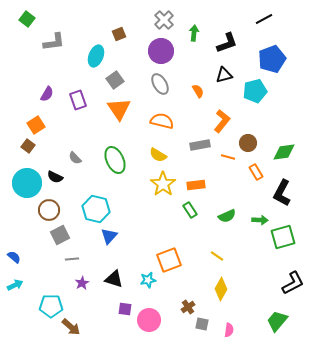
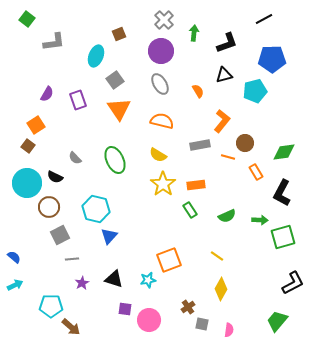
blue pentagon at (272, 59): rotated 20 degrees clockwise
brown circle at (248, 143): moved 3 px left
brown circle at (49, 210): moved 3 px up
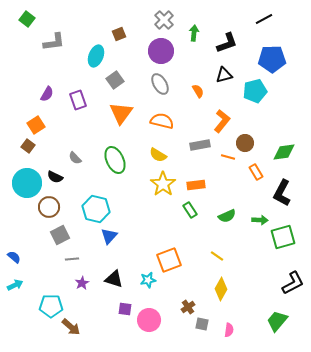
orange triangle at (119, 109): moved 2 px right, 4 px down; rotated 10 degrees clockwise
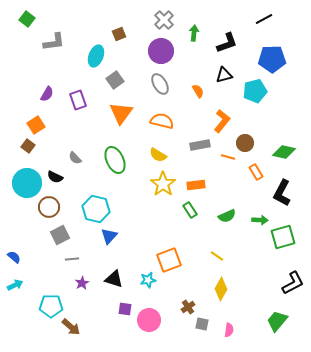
green diamond at (284, 152): rotated 20 degrees clockwise
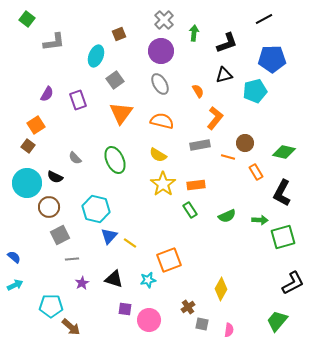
orange L-shape at (222, 121): moved 7 px left, 3 px up
yellow line at (217, 256): moved 87 px left, 13 px up
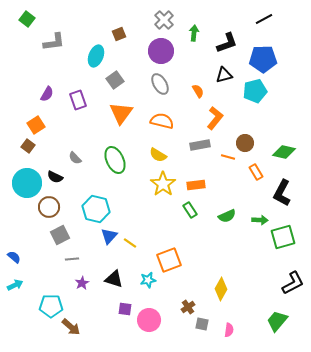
blue pentagon at (272, 59): moved 9 px left
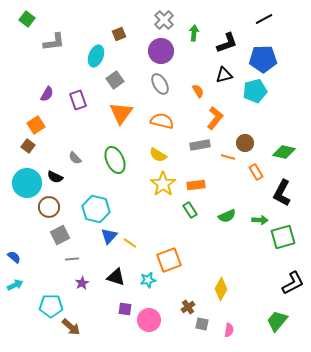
black triangle at (114, 279): moved 2 px right, 2 px up
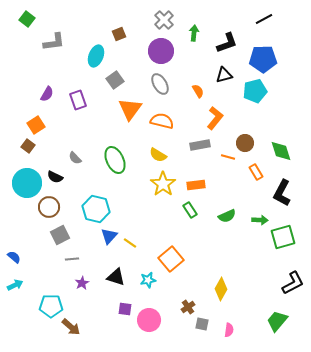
orange triangle at (121, 113): moved 9 px right, 4 px up
green diamond at (284, 152): moved 3 px left, 1 px up; rotated 60 degrees clockwise
orange square at (169, 260): moved 2 px right, 1 px up; rotated 20 degrees counterclockwise
